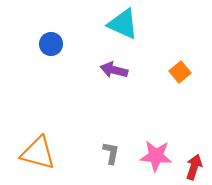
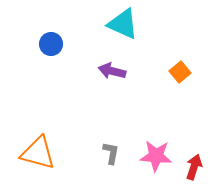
purple arrow: moved 2 px left, 1 px down
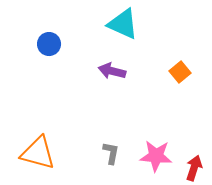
blue circle: moved 2 px left
red arrow: moved 1 px down
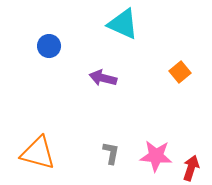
blue circle: moved 2 px down
purple arrow: moved 9 px left, 7 px down
red arrow: moved 3 px left
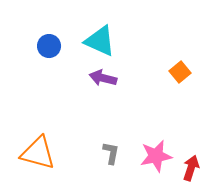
cyan triangle: moved 23 px left, 17 px down
pink star: rotated 16 degrees counterclockwise
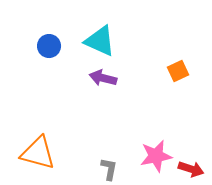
orange square: moved 2 px left, 1 px up; rotated 15 degrees clockwise
gray L-shape: moved 2 px left, 16 px down
red arrow: moved 1 px down; rotated 90 degrees clockwise
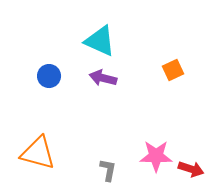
blue circle: moved 30 px down
orange square: moved 5 px left, 1 px up
pink star: rotated 12 degrees clockwise
gray L-shape: moved 1 px left, 1 px down
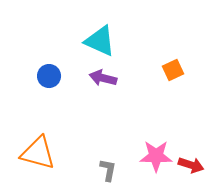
red arrow: moved 4 px up
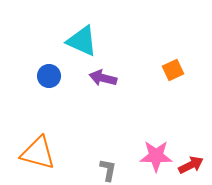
cyan triangle: moved 18 px left
red arrow: rotated 45 degrees counterclockwise
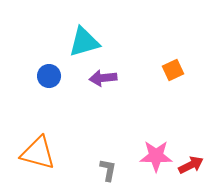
cyan triangle: moved 2 px right, 1 px down; rotated 40 degrees counterclockwise
purple arrow: rotated 20 degrees counterclockwise
